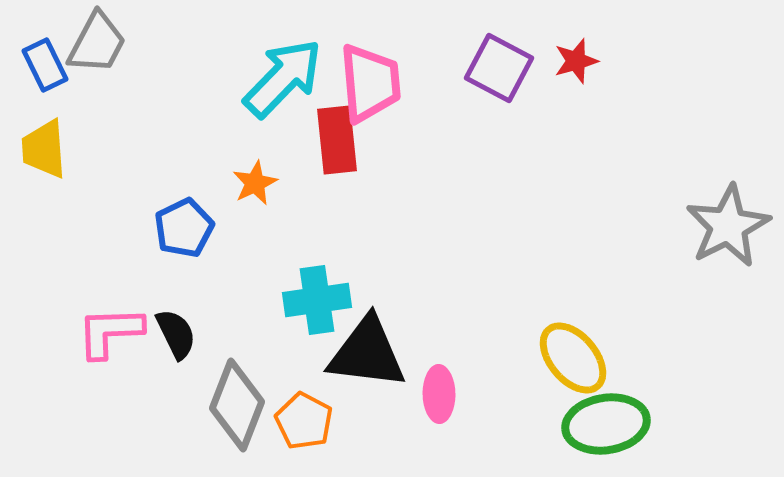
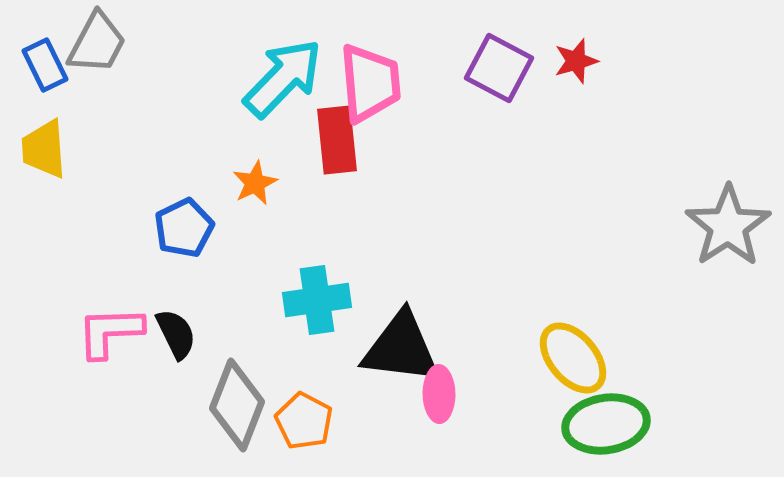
gray star: rotated 6 degrees counterclockwise
black triangle: moved 34 px right, 5 px up
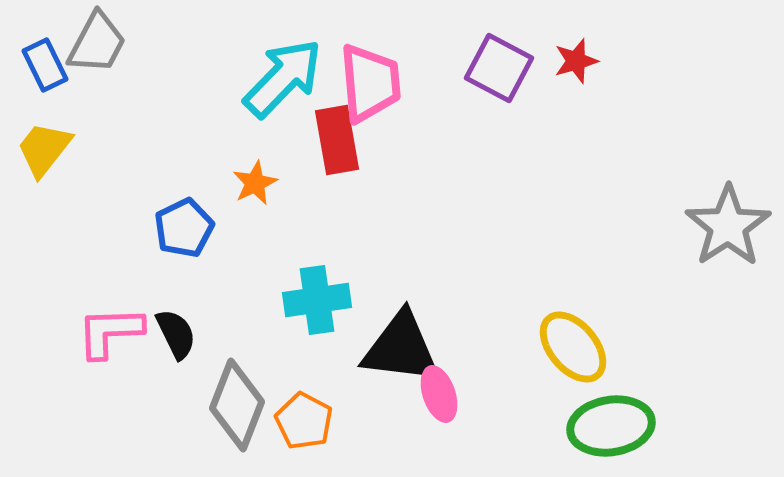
red rectangle: rotated 4 degrees counterclockwise
yellow trapezoid: rotated 42 degrees clockwise
yellow ellipse: moved 11 px up
pink ellipse: rotated 18 degrees counterclockwise
green ellipse: moved 5 px right, 2 px down
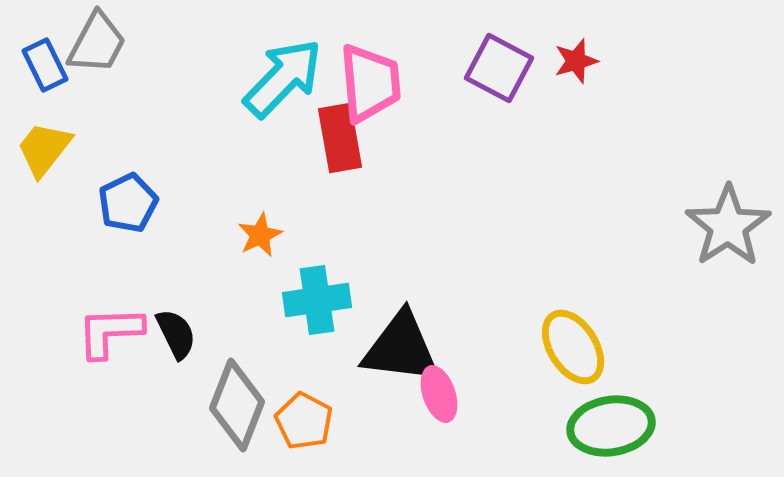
red rectangle: moved 3 px right, 2 px up
orange star: moved 5 px right, 52 px down
blue pentagon: moved 56 px left, 25 px up
yellow ellipse: rotated 8 degrees clockwise
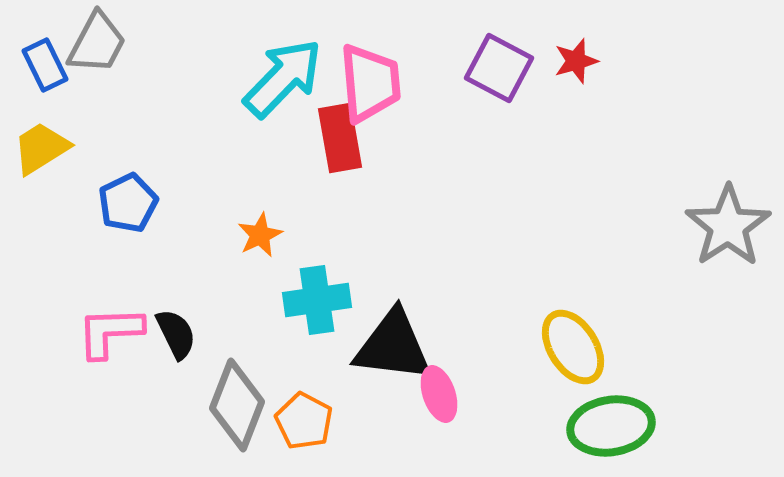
yellow trapezoid: moved 3 px left, 1 px up; rotated 20 degrees clockwise
black triangle: moved 8 px left, 2 px up
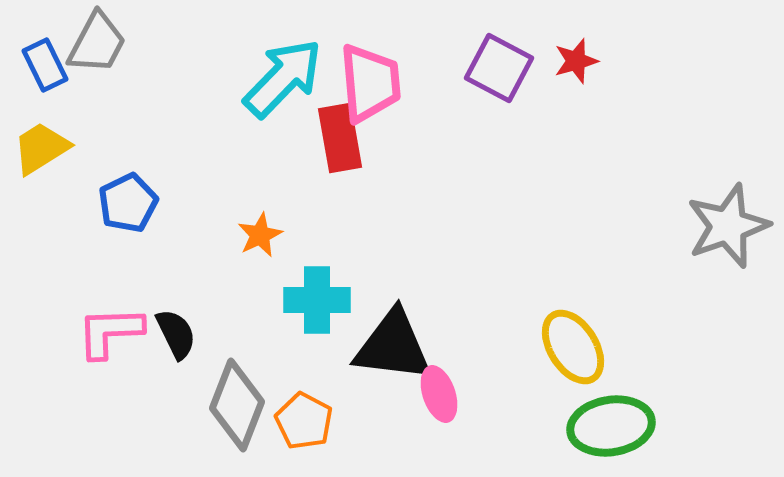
gray star: rotated 14 degrees clockwise
cyan cross: rotated 8 degrees clockwise
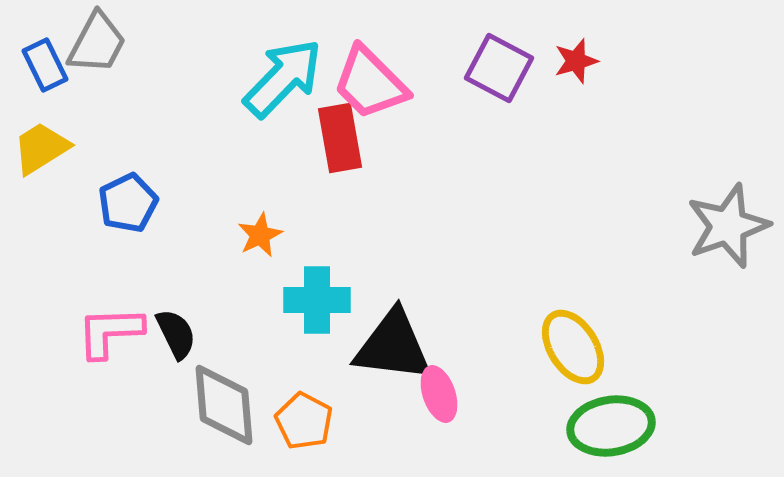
pink trapezoid: rotated 140 degrees clockwise
gray diamond: moved 13 px left; rotated 26 degrees counterclockwise
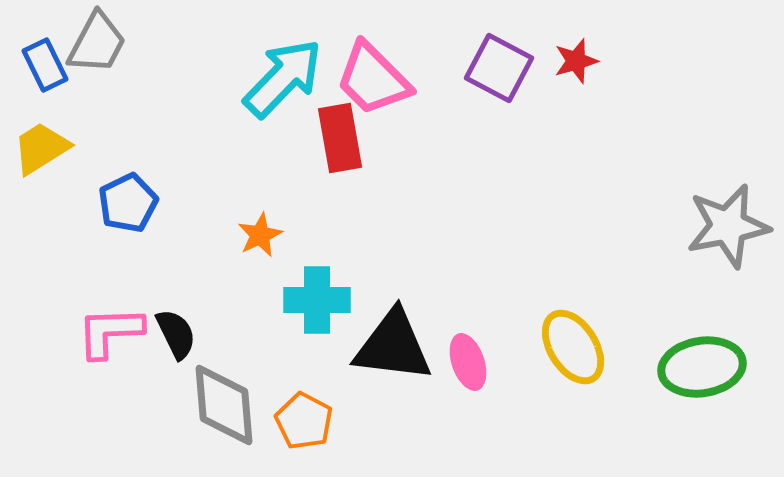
pink trapezoid: moved 3 px right, 4 px up
gray star: rotated 8 degrees clockwise
pink ellipse: moved 29 px right, 32 px up
green ellipse: moved 91 px right, 59 px up
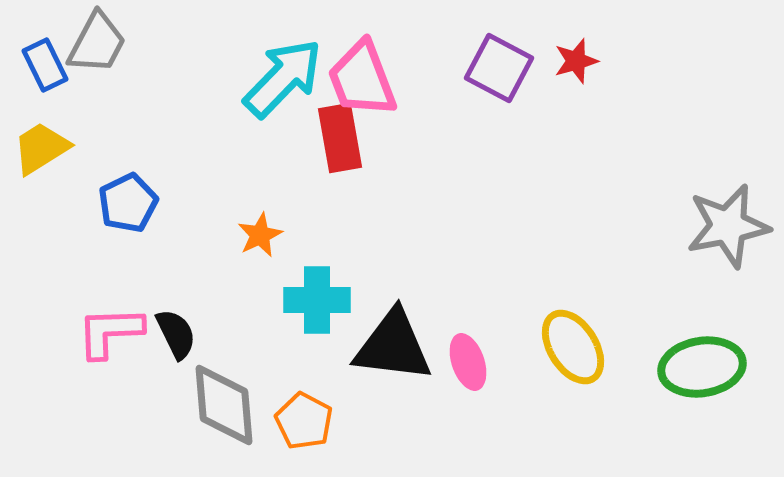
pink trapezoid: moved 11 px left; rotated 24 degrees clockwise
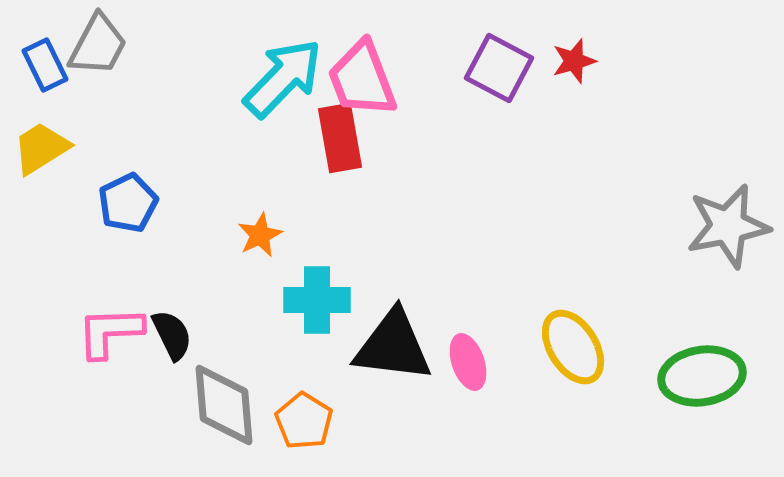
gray trapezoid: moved 1 px right, 2 px down
red star: moved 2 px left
black semicircle: moved 4 px left, 1 px down
green ellipse: moved 9 px down
orange pentagon: rotated 4 degrees clockwise
